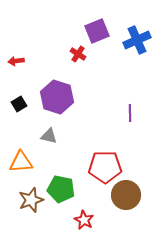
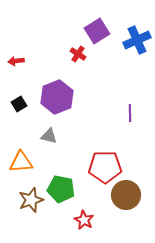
purple square: rotated 10 degrees counterclockwise
purple hexagon: rotated 20 degrees clockwise
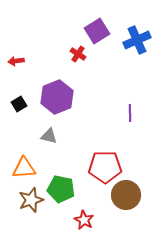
orange triangle: moved 3 px right, 6 px down
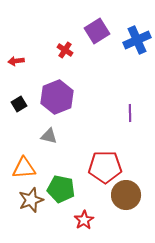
red cross: moved 13 px left, 4 px up
red star: rotated 12 degrees clockwise
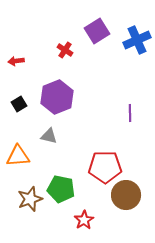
orange triangle: moved 6 px left, 12 px up
brown star: moved 1 px left, 1 px up
